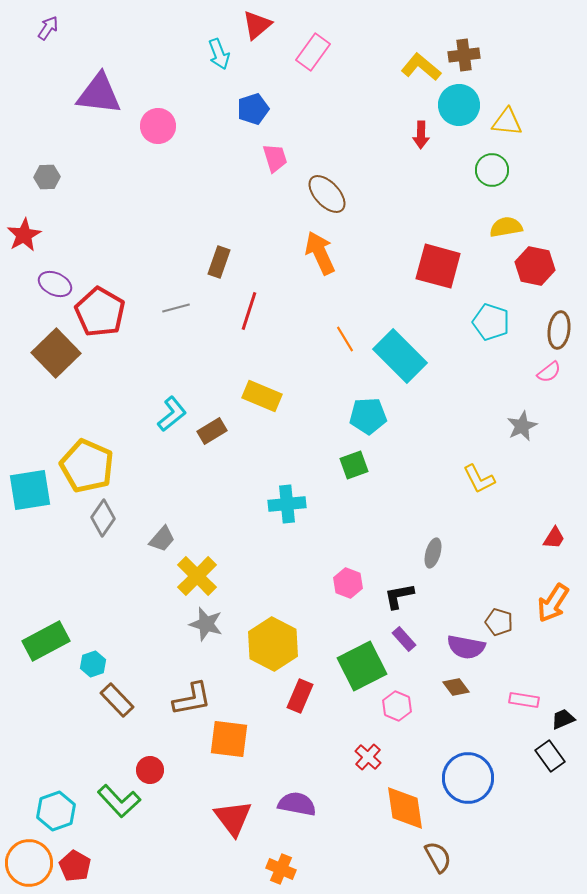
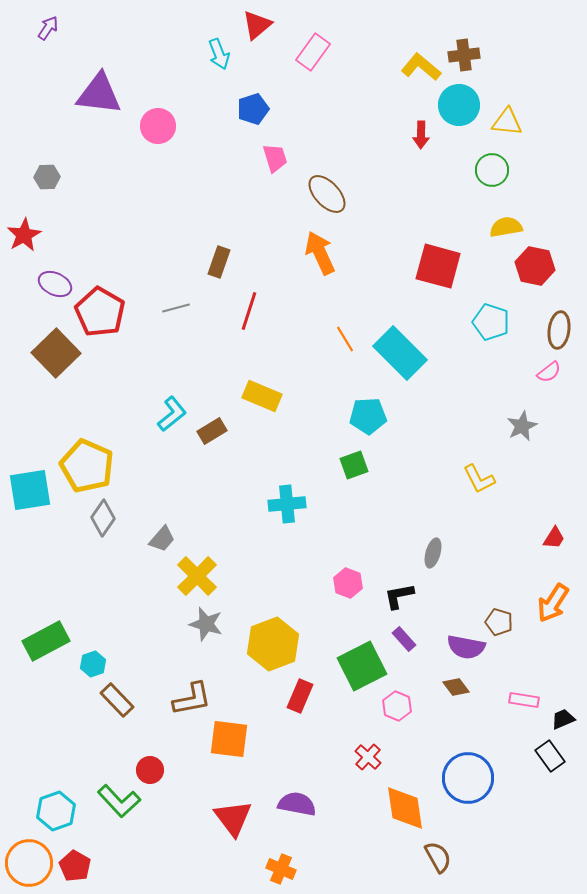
cyan rectangle at (400, 356): moved 3 px up
yellow hexagon at (273, 644): rotated 12 degrees clockwise
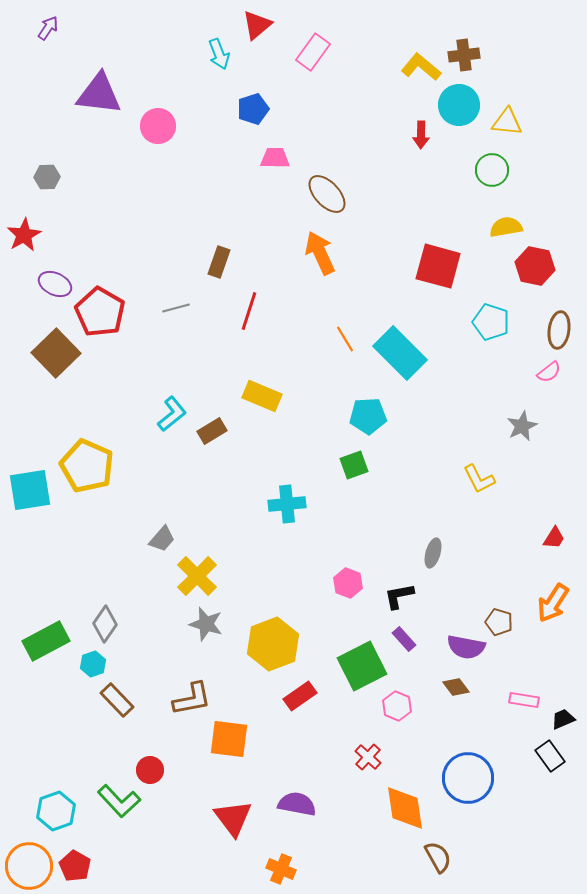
pink trapezoid at (275, 158): rotated 72 degrees counterclockwise
gray diamond at (103, 518): moved 2 px right, 106 px down
red rectangle at (300, 696): rotated 32 degrees clockwise
orange circle at (29, 863): moved 3 px down
